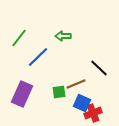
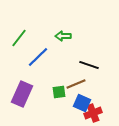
black line: moved 10 px left, 3 px up; rotated 24 degrees counterclockwise
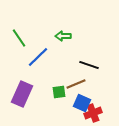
green line: rotated 72 degrees counterclockwise
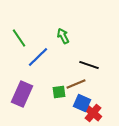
green arrow: rotated 63 degrees clockwise
red cross: rotated 30 degrees counterclockwise
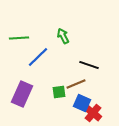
green line: rotated 60 degrees counterclockwise
